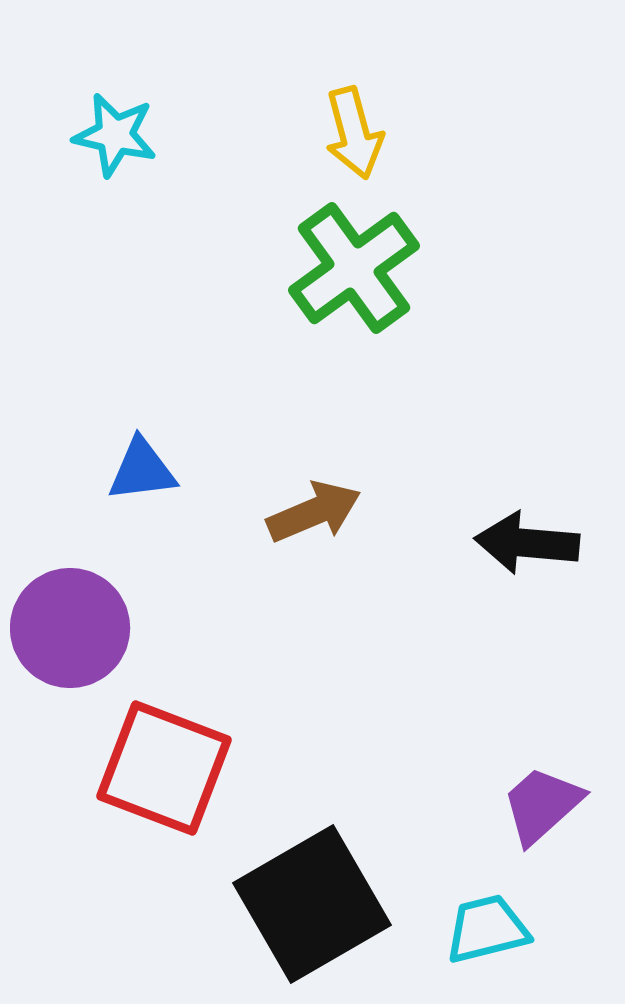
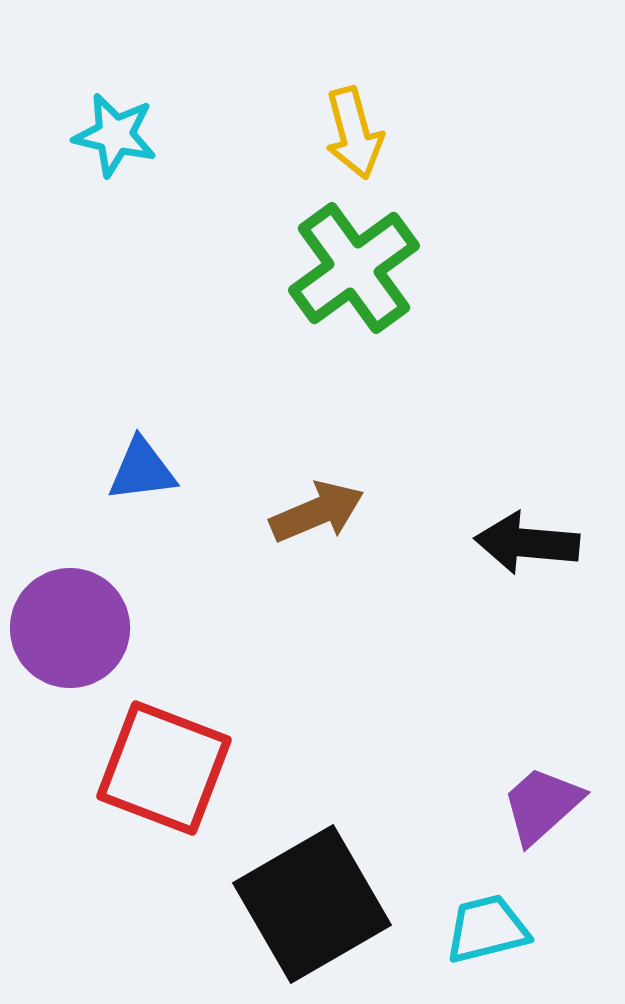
brown arrow: moved 3 px right
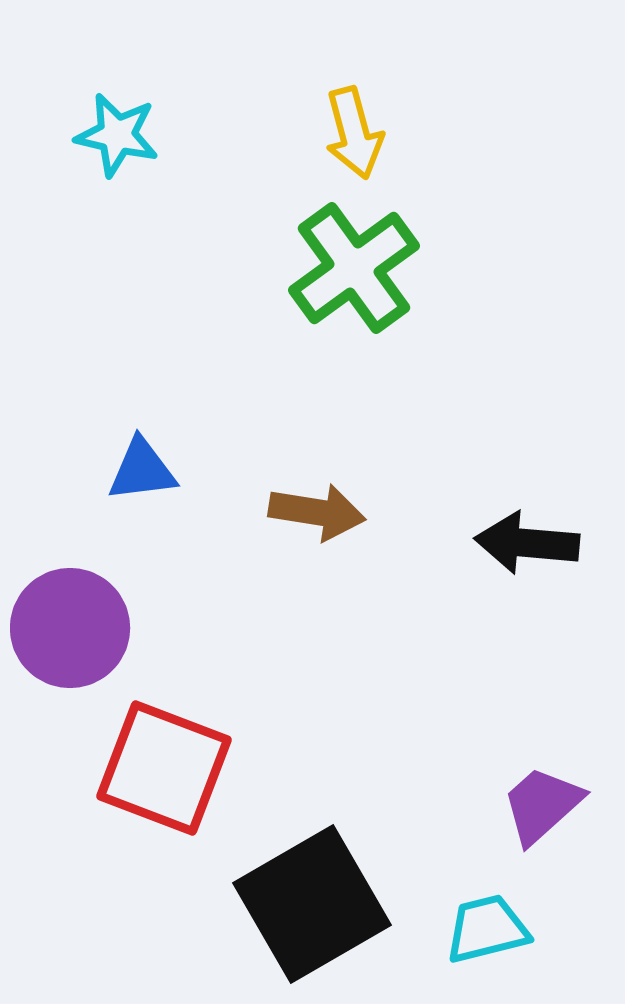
cyan star: moved 2 px right
brown arrow: rotated 32 degrees clockwise
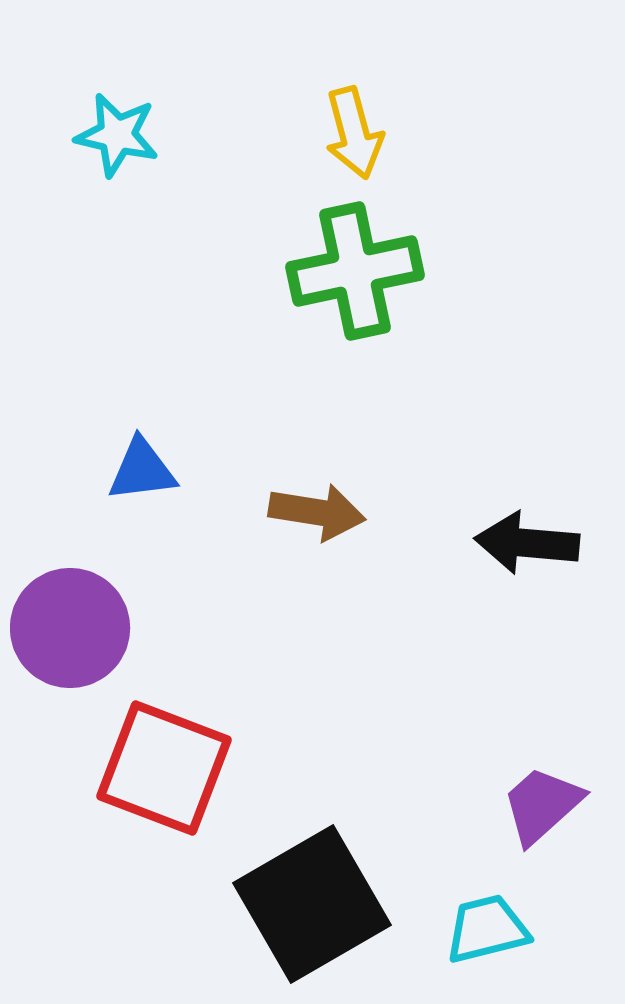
green cross: moved 1 px right, 3 px down; rotated 24 degrees clockwise
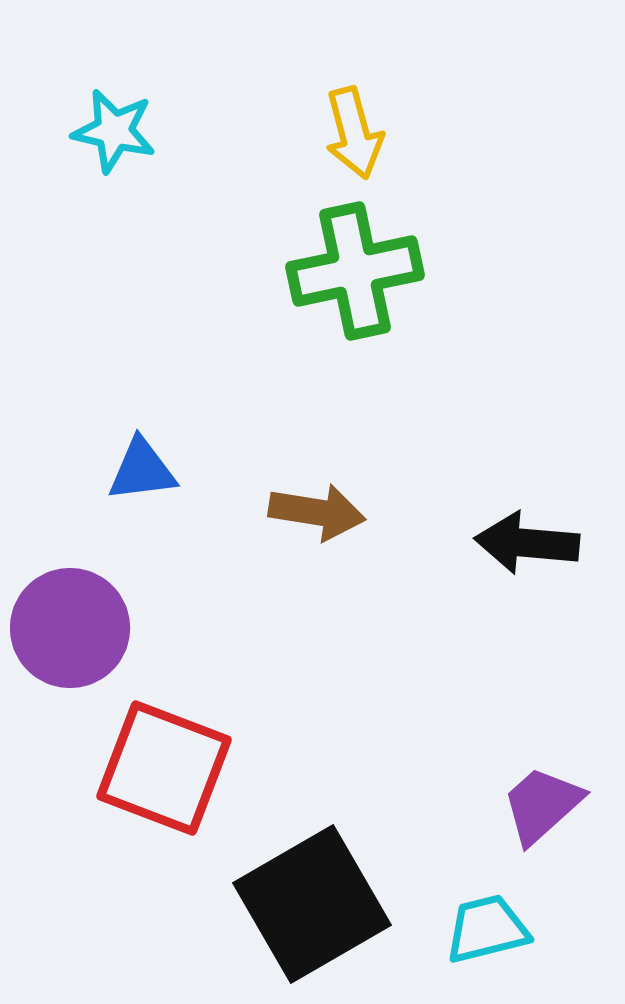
cyan star: moved 3 px left, 4 px up
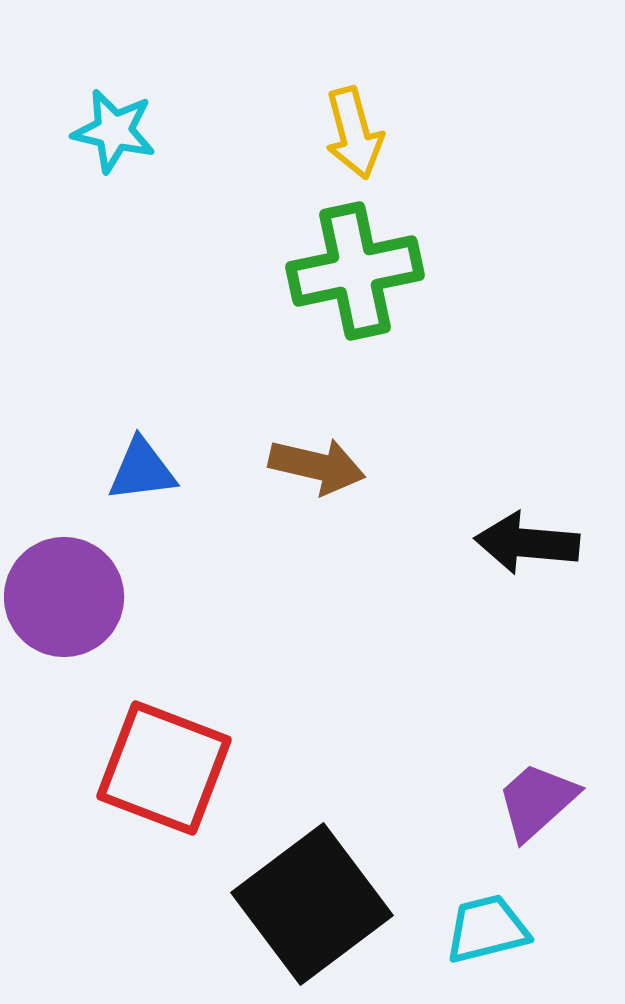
brown arrow: moved 46 px up; rotated 4 degrees clockwise
purple circle: moved 6 px left, 31 px up
purple trapezoid: moved 5 px left, 4 px up
black square: rotated 7 degrees counterclockwise
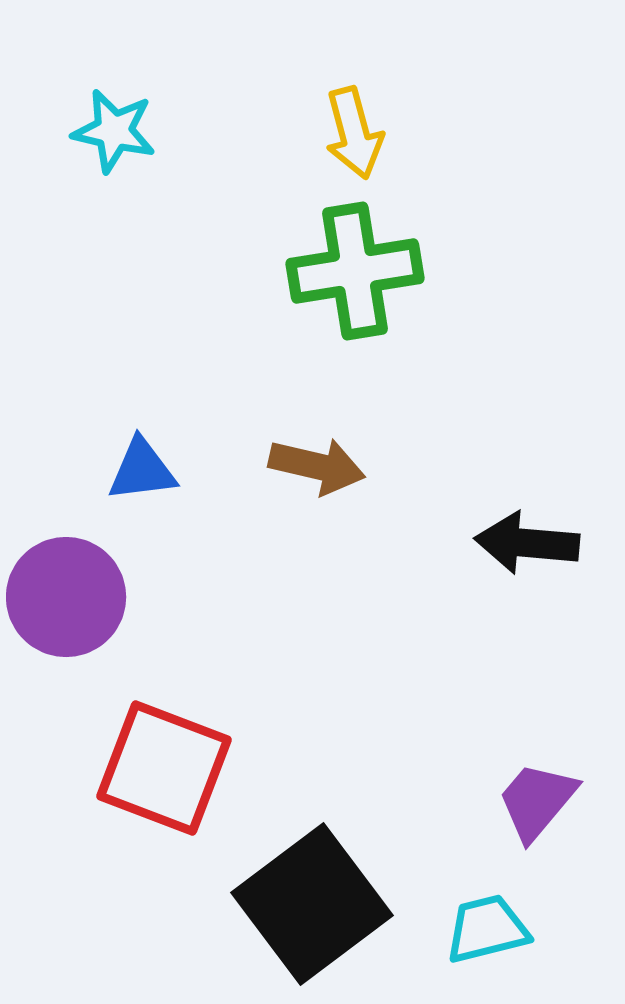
green cross: rotated 3 degrees clockwise
purple circle: moved 2 px right
purple trapezoid: rotated 8 degrees counterclockwise
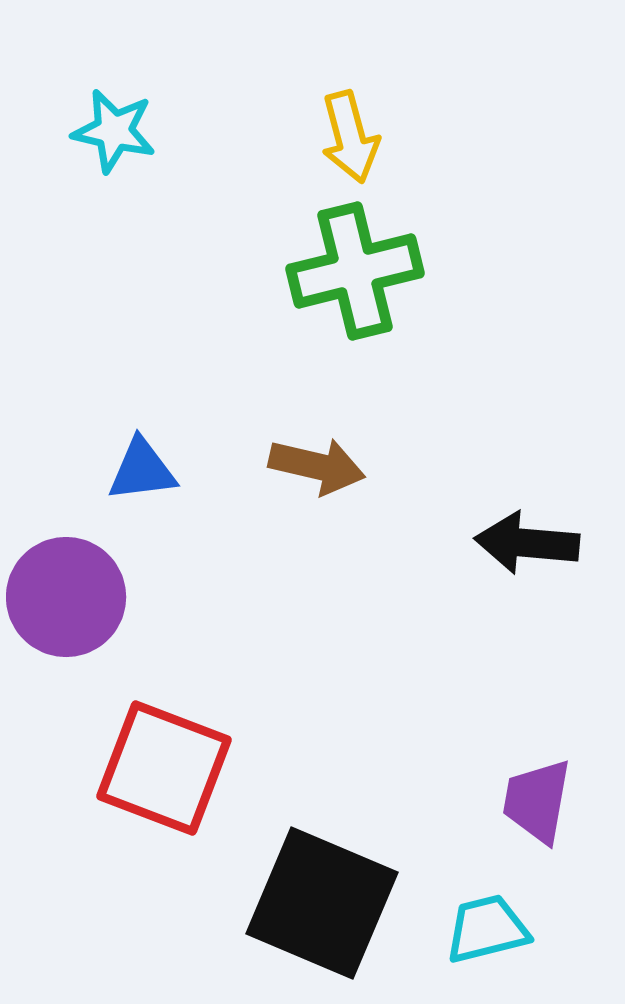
yellow arrow: moved 4 px left, 4 px down
green cross: rotated 5 degrees counterclockwise
purple trapezoid: rotated 30 degrees counterclockwise
black square: moved 10 px right, 1 px up; rotated 30 degrees counterclockwise
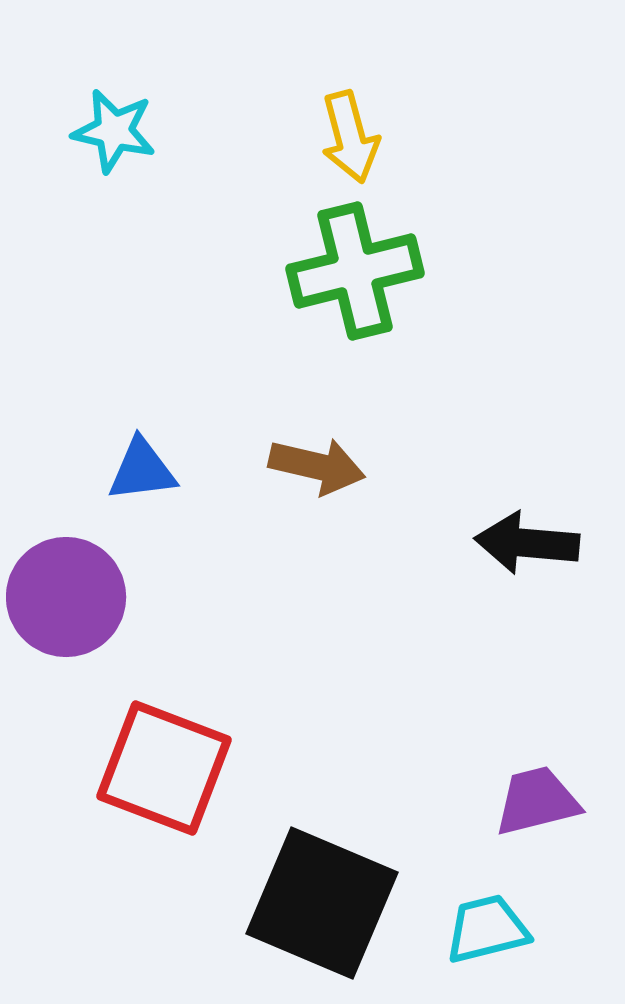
purple trapezoid: rotated 66 degrees clockwise
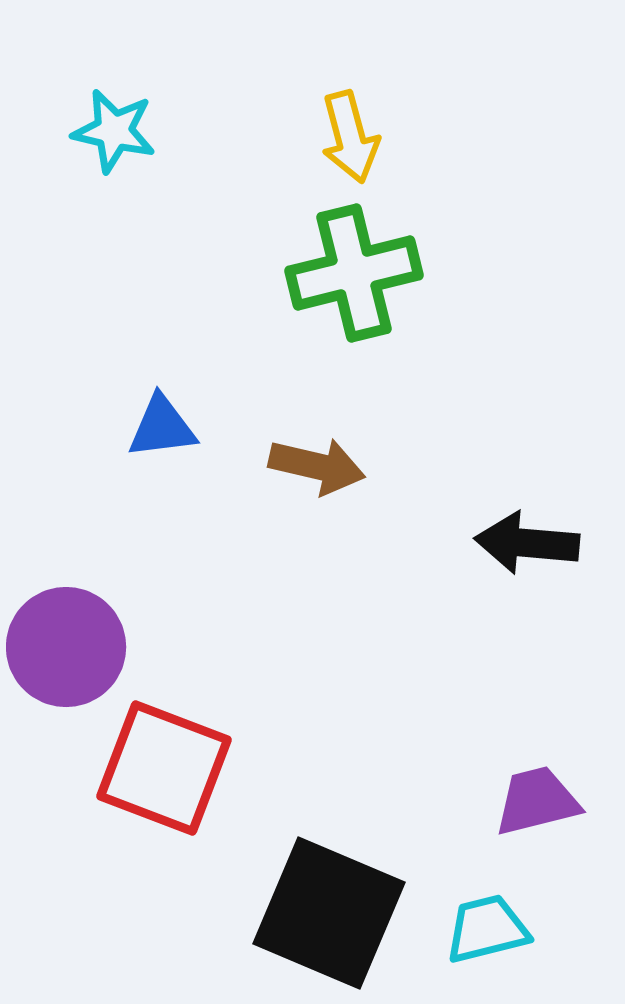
green cross: moved 1 px left, 2 px down
blue triangle: moved 20 px right, 43 px up
purple circle: moved 50 px down
black square: moved 7 px right, 10 px down
